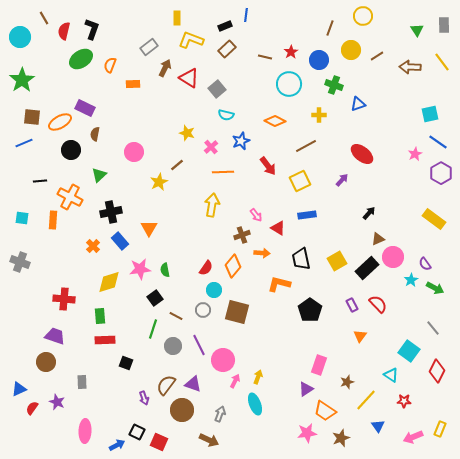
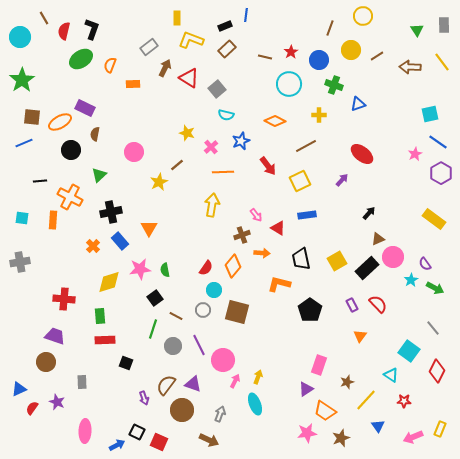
gray cross at (20, 262): rotated 30 degrees counterclockwise
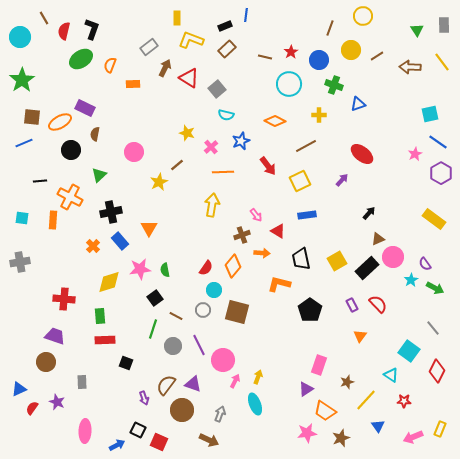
red triangle at (278, 228): moved 3 px down
black square at (137, 432): moved 1 px right, 2 px up
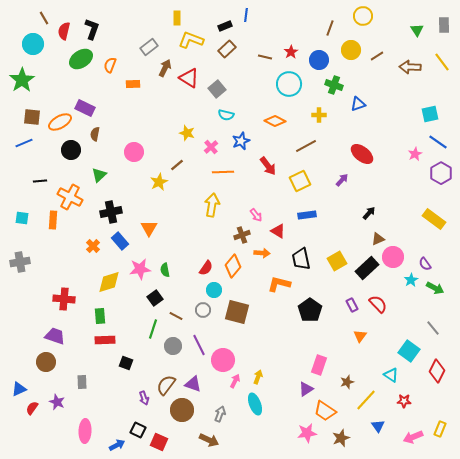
cyan circle at (20, 37): moved 13 px right, 7 px down
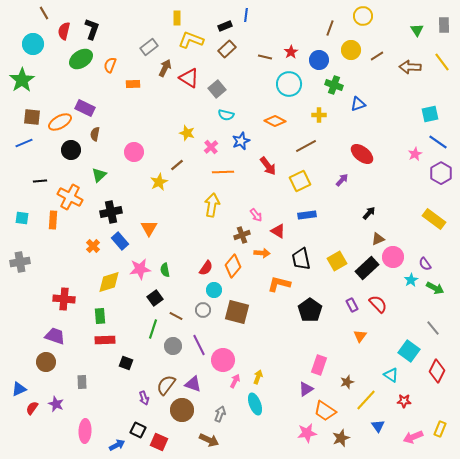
brown line at (44, 18): moved 5 px up
purple star at (57, 402): moved 1 px left, 2 px down
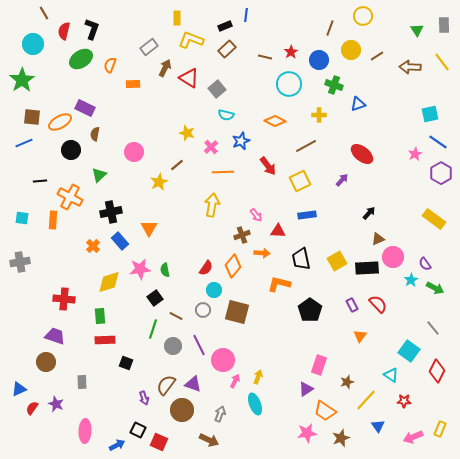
red triangle at (278, 231): rotated 28 degrees counterclockwise
black rectangle at (367, 268): rotated 40 degrees clockwise
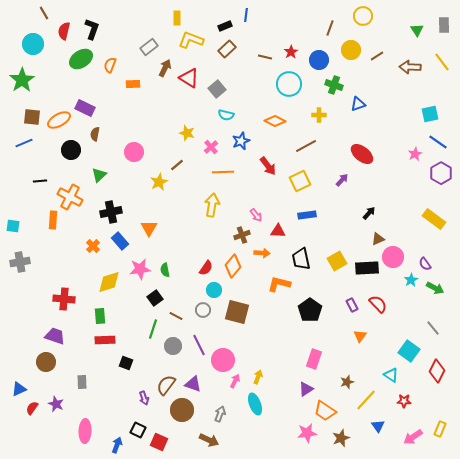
orange ellipse at (60, 122): moved 1 px left, 2 px up
cyan square at (22, 218): moved 9 px left, 8 px down
pink rectangle at (319, 365): moved 5 px left, 6 px up
pink arrow at (413, 437): rotated 12 degrees counterclockwise
blue arrow at (117, 445): rotated 42 degrees counterclockwise
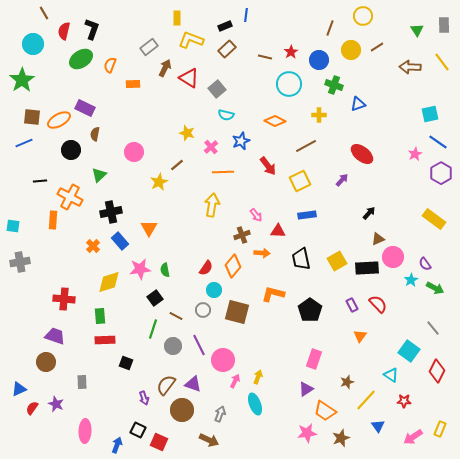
brown line at (377, 56): moved 9 px up
orange L-shape at (279, 284): moved 6 px left, 10 px down
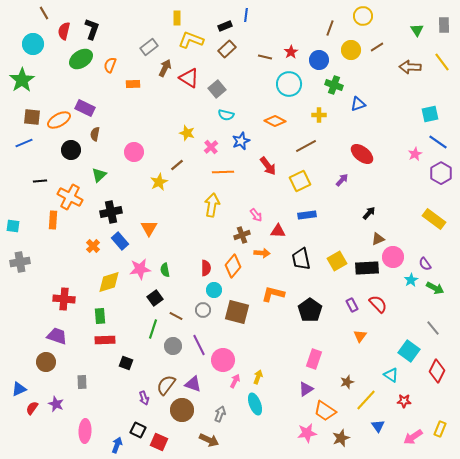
red semicircle at (206, 268): rotated 35 degrees counterclockwise
purple trapezoid at (55, 336): moved 2 px right
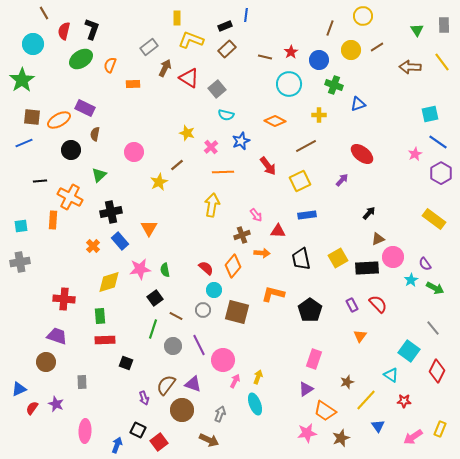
cyan square at (13, 226): moved 8 px right; rotated 16 degrees counterclockwise
yellow square at (337, 261): moved 1 px right, 3 px up
red semicircle at (206, 268): rotated 49 degrees counterclockwise
red square at (159, 442): rotated 30 degrees clockwise
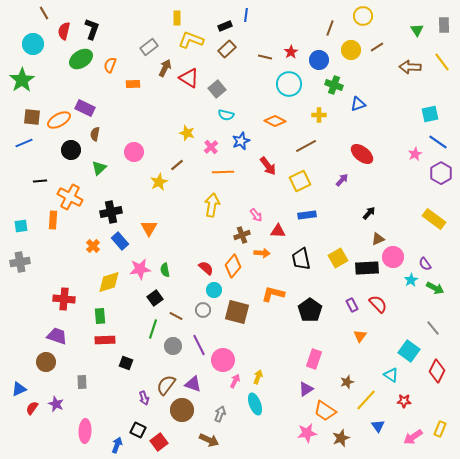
green triangle at (99, 175): moved 7 px up
